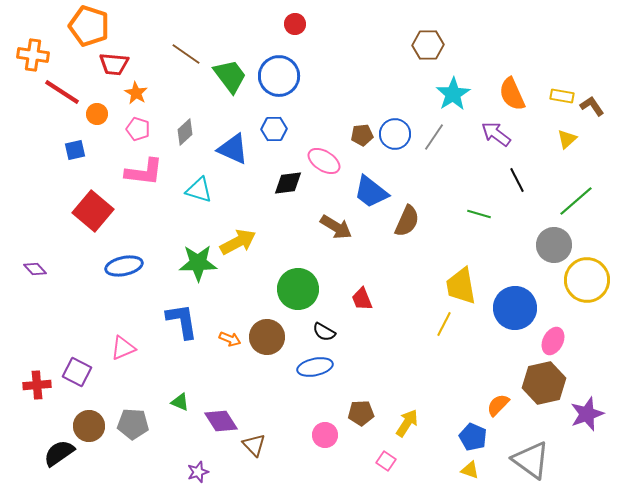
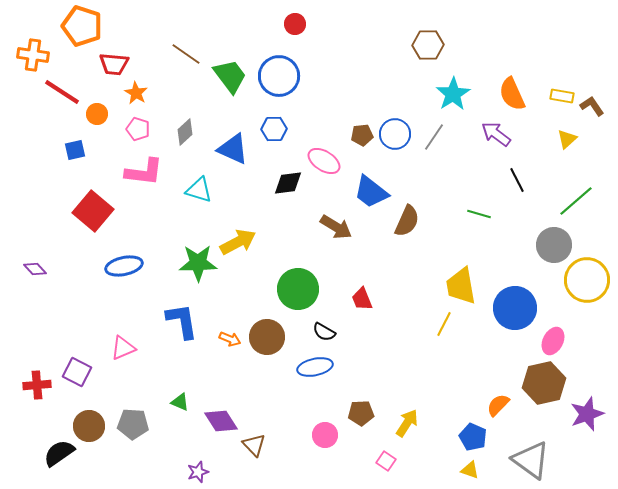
orange pentagon at (89, 26): moved 7 px left
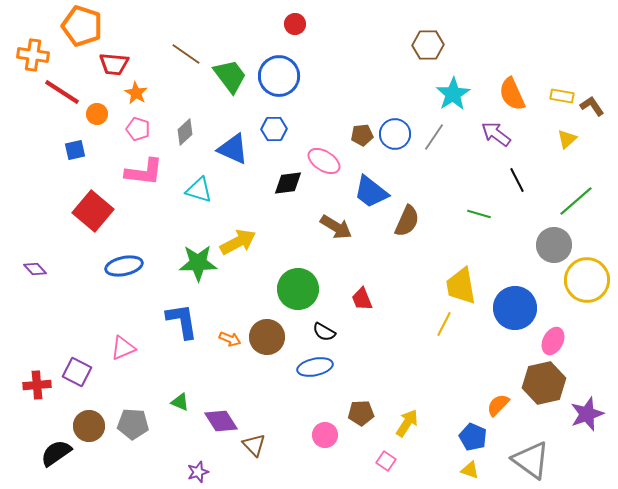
black semicircle at (59, 453): moved 3 px left
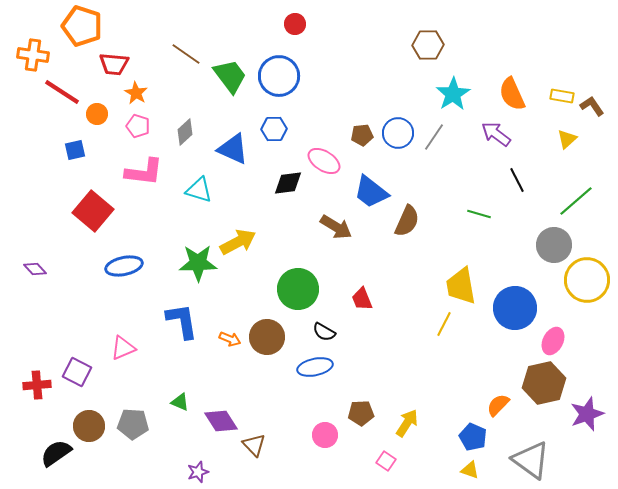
pink pentagon at (138, 129): moved 3 px up
blue circle at (395, 134): moved 3 px right, 1 px up
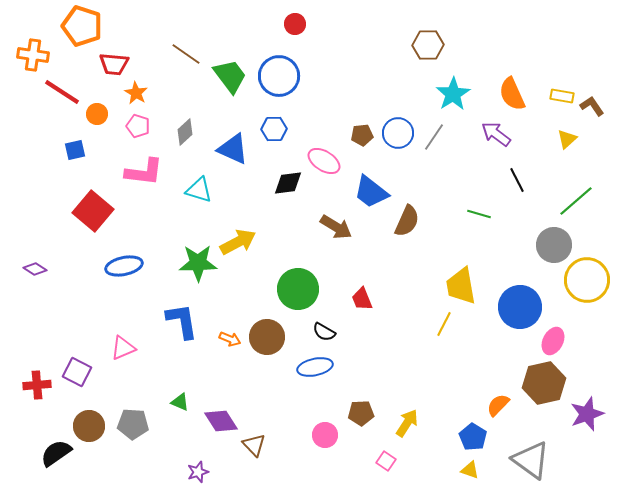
purple diamond at (35, 269): rotated 15 degrees counterclockwise
blue circle at (515, 308): moved 5 px right, 1 px up
blue pentagon at (473, 437): rotated 8 degrees clockwise
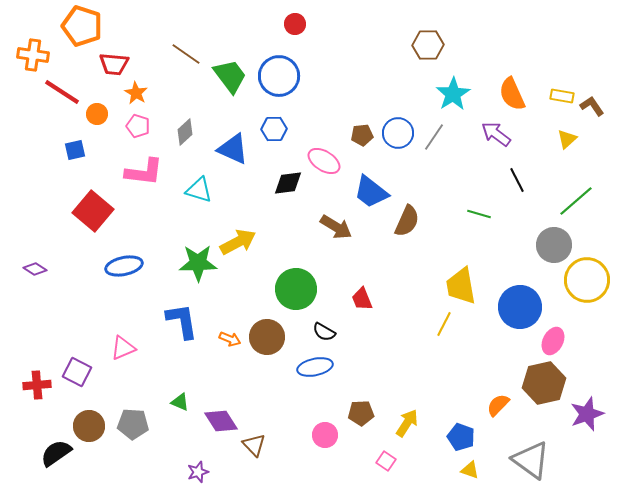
green circle at (298, 289): moved 2 px left
blue pentagon at (473, 437): moved 12 px left; rotated 12 degrees counterclockwise
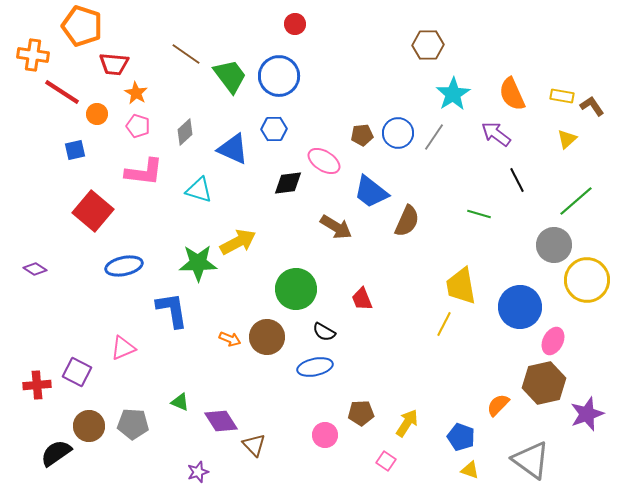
blue L-shape at (182, 321): moved 10 px left, 11 px up
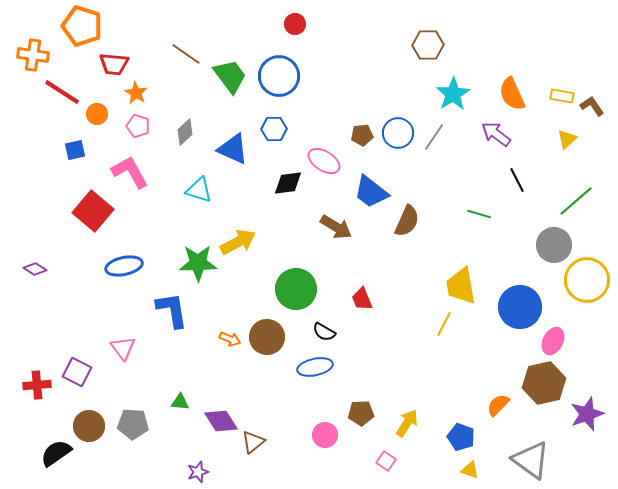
pink L-shape at (144, 172): moved 14 px left; rotated 126 degrees counterclockwise
pink triangle at (123, 348): rotated 44 degrees counterclockwise
green triangle at (180, 402): rotated 18 degrees counterclockwise
brown triangle at (254, 445): moved 1 px left, 3 px up; rotated 35 degrees clockwise
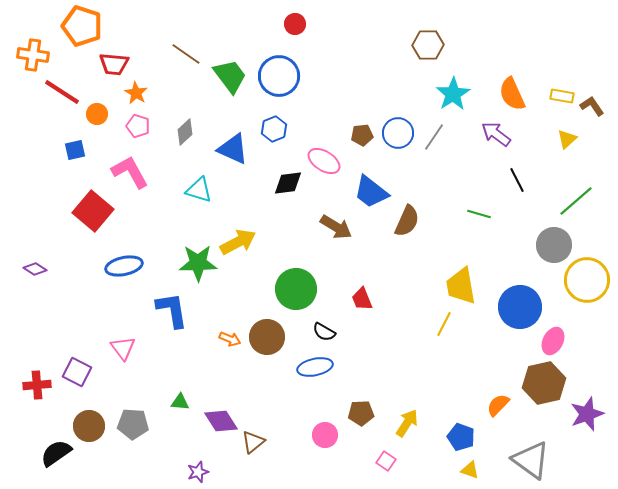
blue hexagon at (274, 129): rotated 20 degrees counterclockwise
